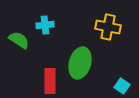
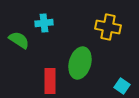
cyan cross: moved 1 px left, 2 px up
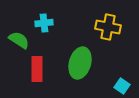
red rectangle: moved 13 px left, 12 px up
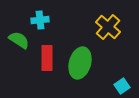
cyan cross: moved 4 px left, 3 px up
yellow cross: rotated 30 degrees clockwise
red rectangle: moved 10 px right, 11 px up
cyan square: rotated 21 degrees clockwise
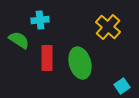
green ellipse: rotated 32 degrees counterclockwise
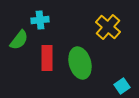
green semicircle: rotated 95 degrees clockwise
